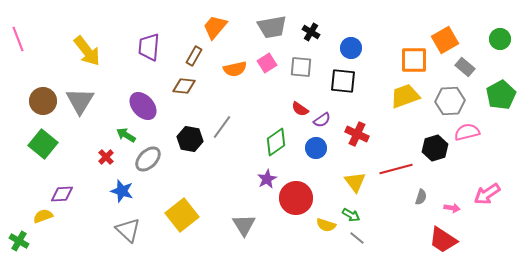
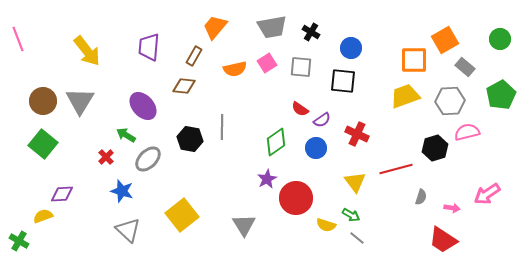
gray line at (222, 127): rotated 35 degrees counterclockwise
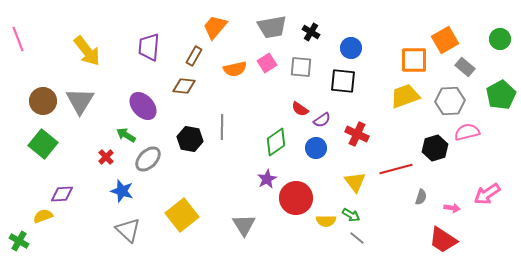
yellow semicircle at (326, 225): moved 4 px up; rotated 18 degrees counterclockwise
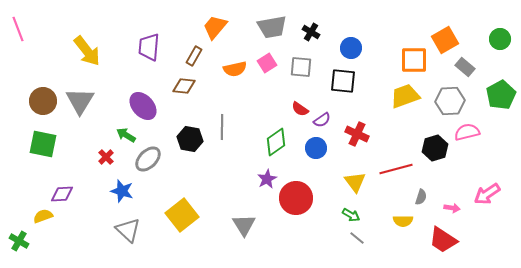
pink line at (18, 39): moved 10 px up
green square at (43, 144): rotated 28 degrees counterclockwise
yellow semicircle at (326, 221): moved 77 px right
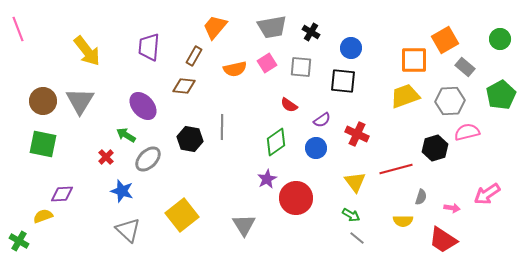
red semicircle at (300, 109): moved 11 px left, 4 px up
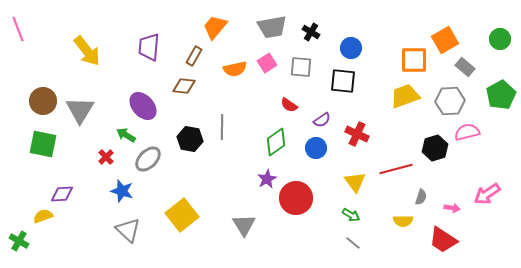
gray triangle at (80, 101): moved 9 px down
gray line at (357, 238): moved 4 px left, 5 px down
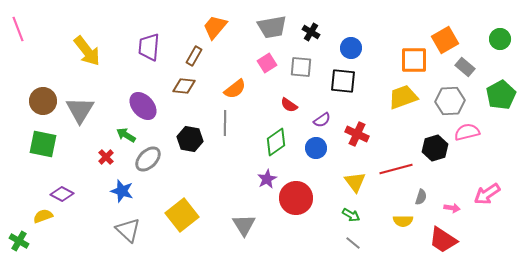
orange semicircle at (235, 69): moved 20 px down; rotated 25 degrees counterclockwise
yellow trapezoid at (405, 96): moved 2 px left, 1 px down
gray line at (222, 127): moved 3 px right, 4 px up
purple diamond at (62, 194): rotated 30 degrees clockwise
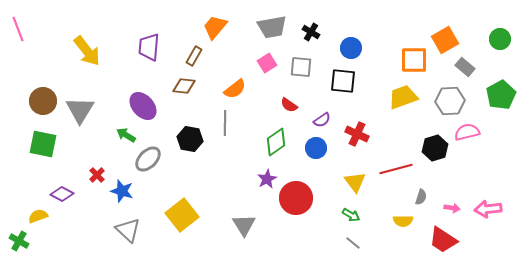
red cross at (106, 157): moved 9 px left, 18 px down
pink arrow at (487, 194): moved 1 px right, 15 px down; rotated 28 degrees clockwise
yellow semicircle at (43, 216): moved 5 px left
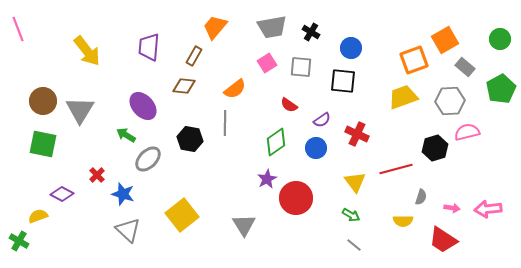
orange square at (414, 60): rotated 20 degrees counterclockwise
green pentagon at (501, 95): moved 6 px up
blue star at (122, 191): moved 1 px right, 3 px down
gray line at (353, 243): moved 1 px right, 2 px down
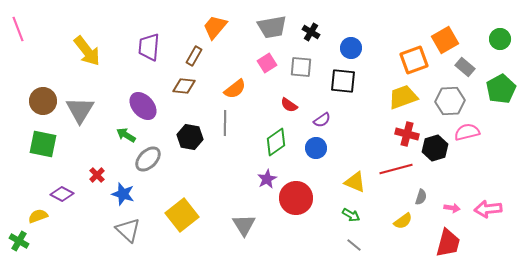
red cross at (357, 134): moved 50 px right; rotated 10 degrees counterclockwise
black hexagon at (190, 139): moved 2 px up
yellow triangle at (355, 182): rotated 30 degrees counterclockwise
yellow semicircle at (403, 221): rotated 36 degrees counterclockwise
red trapezoid at (443, 240): moved 5 px right, 3 px down; rotated 108 degrees counterclockwise
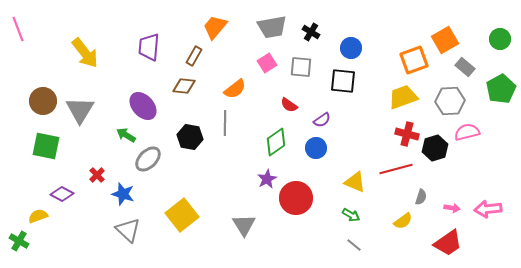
yellow arrow at (87, 51): moved 2 px left, 2 px down
green square at (43, 144): moved 3 px right, 2 px down
red trapezoid at (448, 243): rotated 40 degrees clockwise
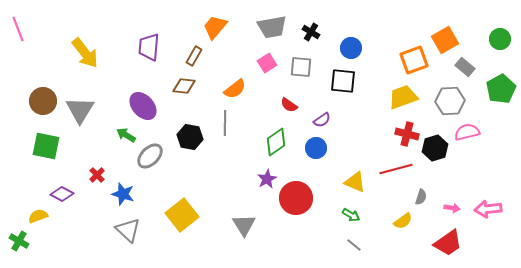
gray ellipse at (148, 159): moved 2 px right, 3 px up
